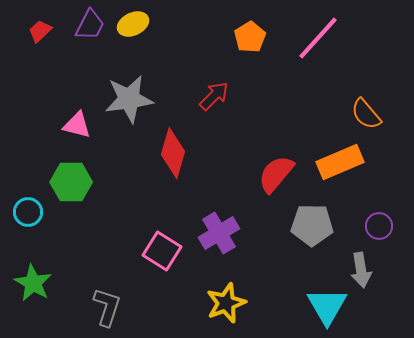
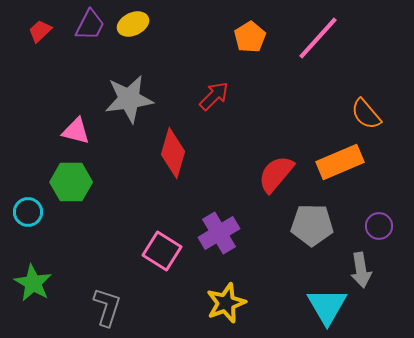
pink triangle: moved 1 px left, 6 px down
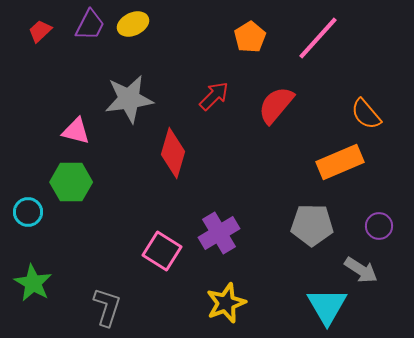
red semicircle: moved 69 px up
gray arrow: rotated 48 degrees counterclockwise
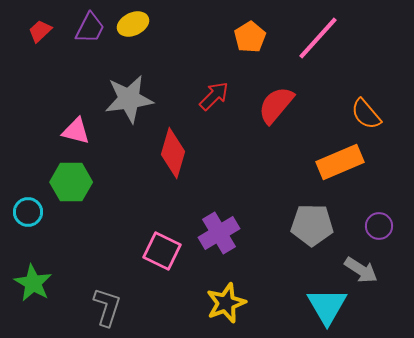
purple trapezoid: moved 3 px down
pink square: rotated 6 degrees counterclockwise
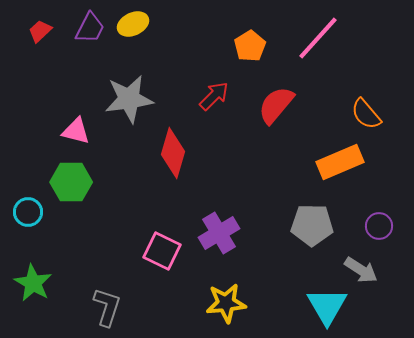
orange pentagon: moved 9 px down
yellow star: rotated 15 degrees clockwise
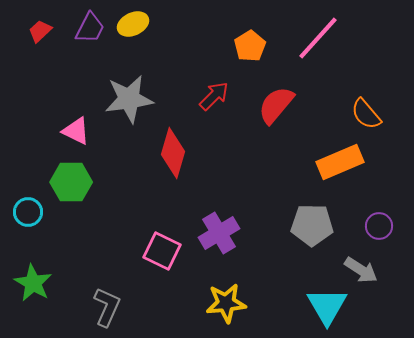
pink triangle: rotated 12 degrees clockwise
gray L-shape: rotated 6 degrees clockwise
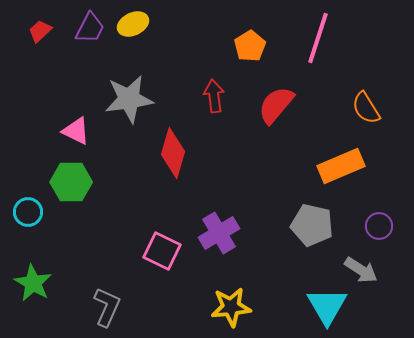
pink line: rotated 24 degrees counterclockwise
red arrow: rotated 52 degrees counterclockwise
orange semicircle: moved 6 px up; rotated 8 degrees clockwise
orange rectangle: moved 1 px right, 4 px down
gray pentagon: rotated 12 degrees clockwise
yellow star: moved 5 px right, 4 px down
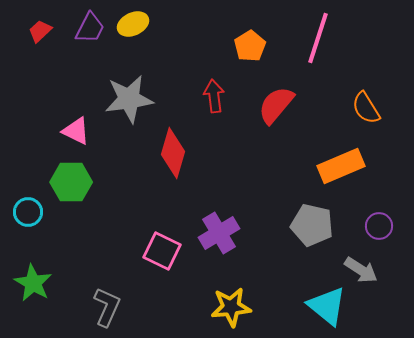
cyan triangle: rotated 21 degrees counterclockwise
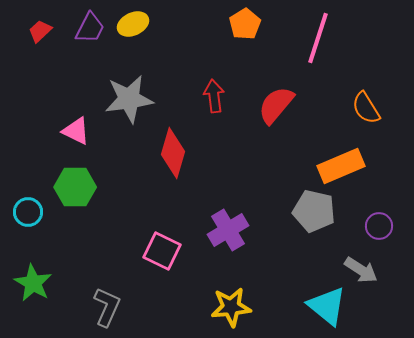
orange pentagon: moved 5 px left, 22 px up
green hexagon: moved 4 px right, 5 px down
gray pentagon: moved 2 px right, 14 px up
purple cross: moved 9 px right, 3 px up
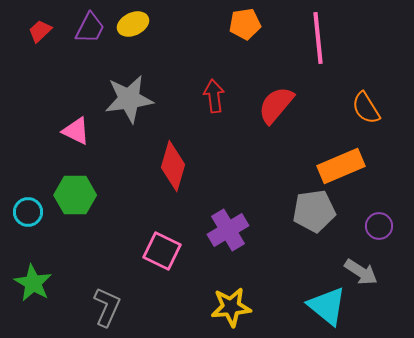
orange pentagon: rotated 24 degrees clockwise
pink line: rotated 24 degrees counterclockwise
red diamond: moved 13 px down
green hexagon: moved 8 px down
gray pentagon: rotated 21 degrees counterclockwise
gray arrow: moved 2 px down
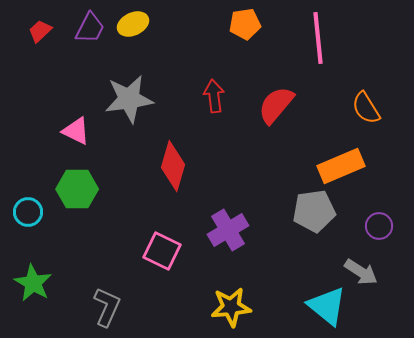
green hexagon: moved 2 px right, 6 px up
